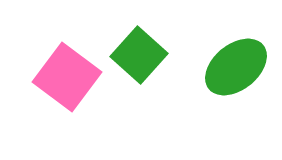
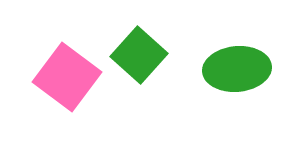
green ellipse: moved 1 px right, 2 px down; rotated 34 degrees clockwise
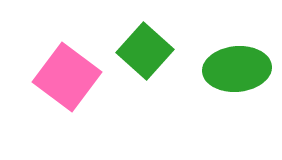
green square: moved 6 px right, 4 px up
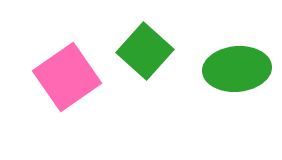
pink square: rotated 18 degrees clockwise
